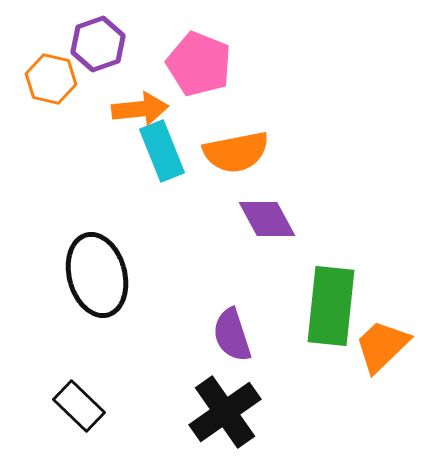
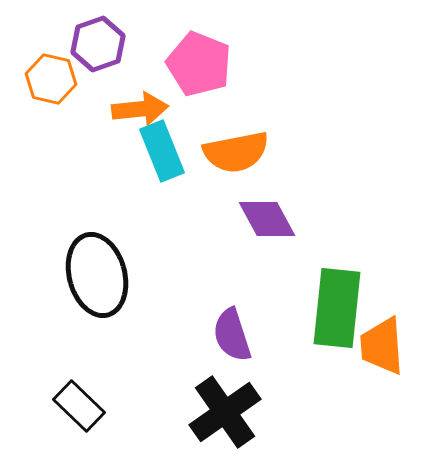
green rectangle: moved 6 px right, 2 px down
orange trapezoid: rotated 50 degrees counterclockwise
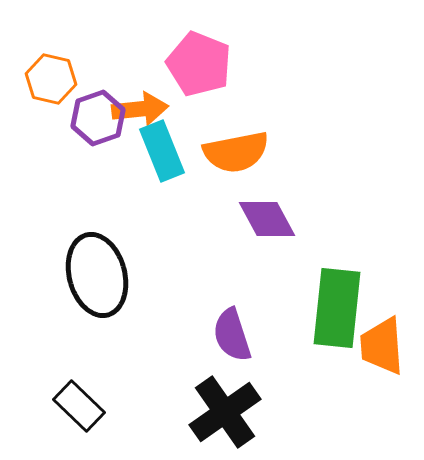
purple hexagon: moved 74 px down
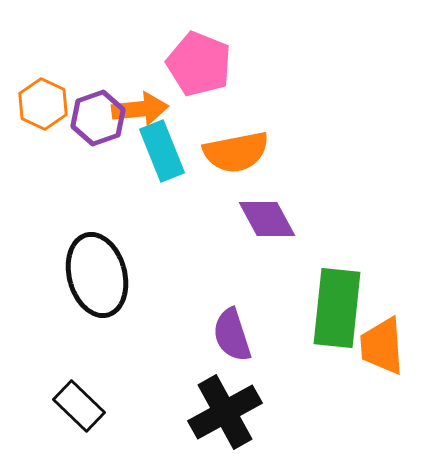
orange hexagon: moved 8 px left, 25 px down; rotated 12 degrees clockwise
black cross: rotated 6 degrees clockwise
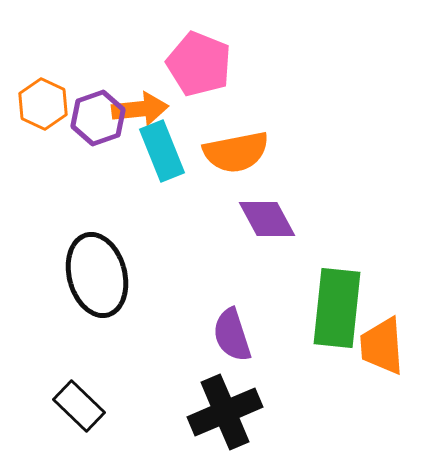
black cross: rotated 6 degrees clockwise
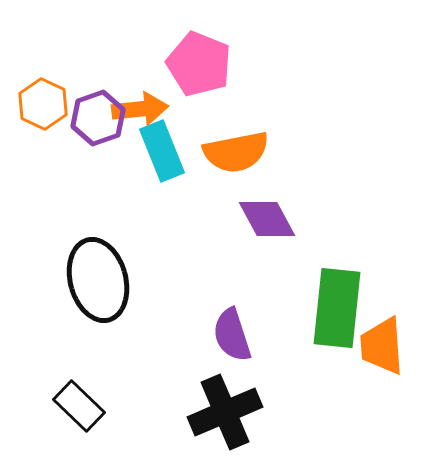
black ellipse: moved 1 px right, 5 px down
